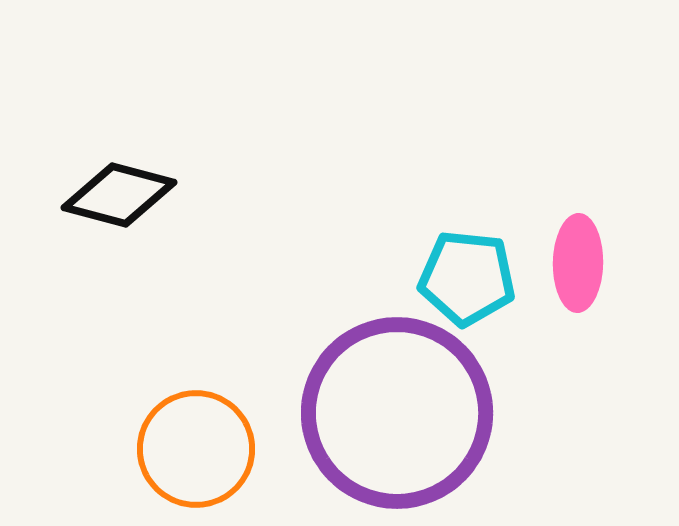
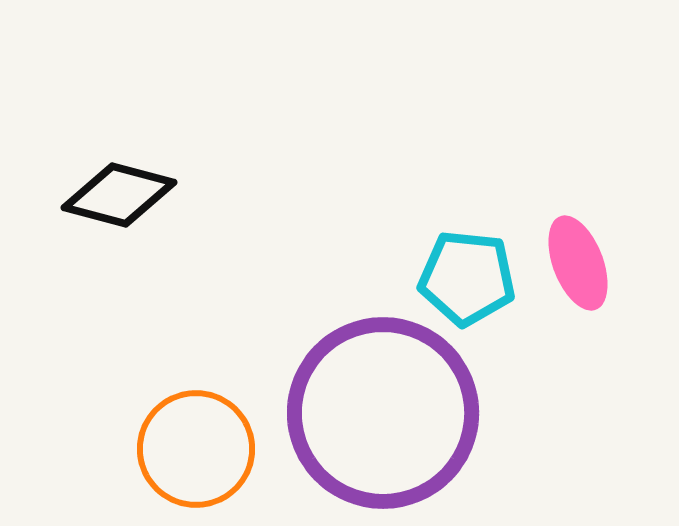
pink ellipse: rotated 22 degrees counterclockwise
purple circle: moved 14 px left
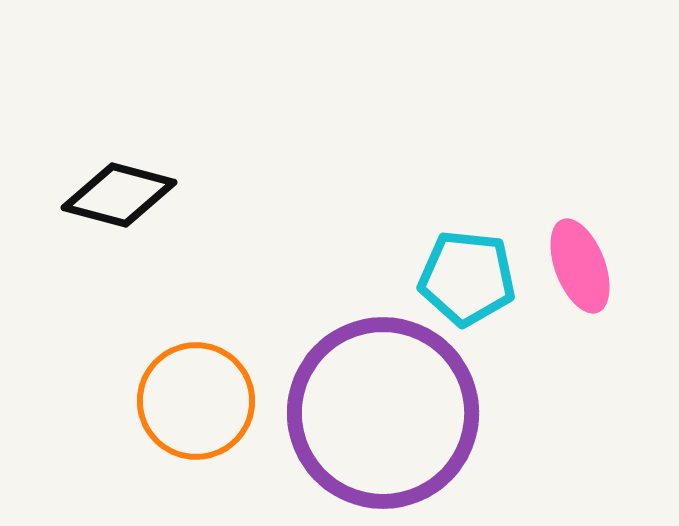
pink ellipse: moved 2 px right, 3 px down
orange circle: moved 48 px up
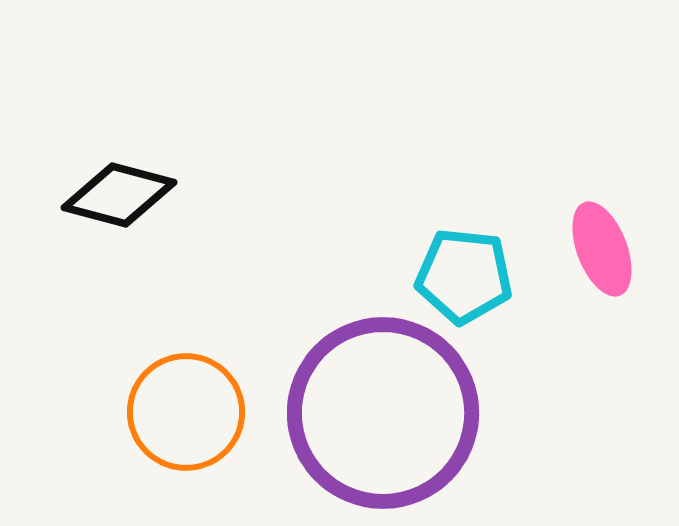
pink ellipse: moved 22 px right, 17 px up
cyan pentagon: moved 3 px left, 2 px up
orange circle: moved 10 px left, 11 px down
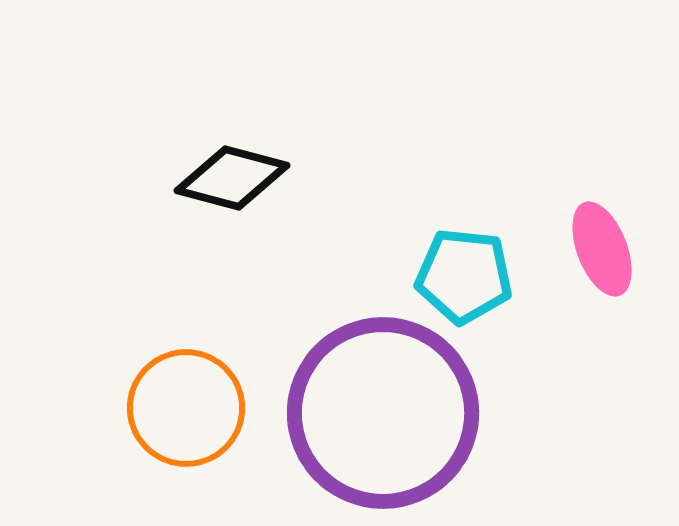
black diamond: moved 113 px right, 17 px up
orange circle: moved 4 px up
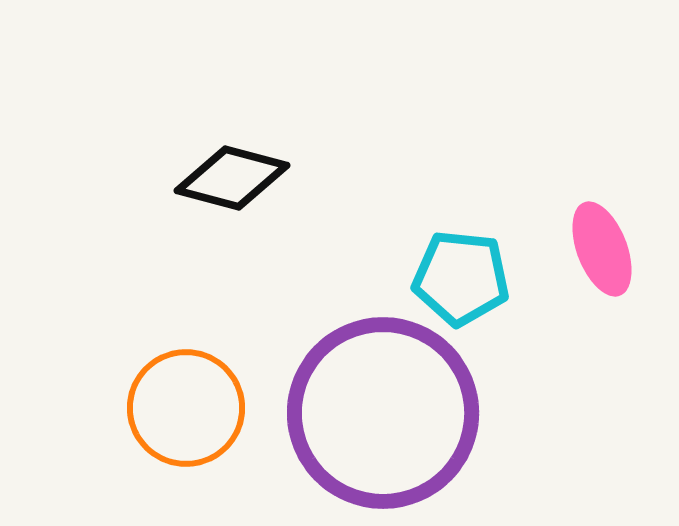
cyan pentagon: moved 3 px left, 2 px down
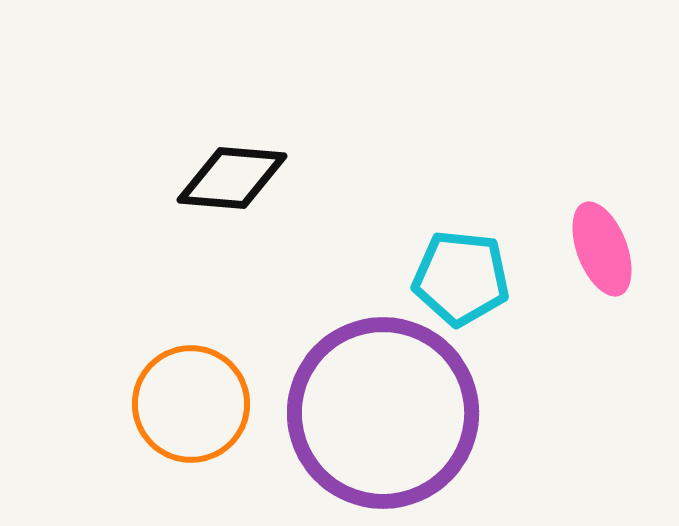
black diamond: rotated 10 degrees counterclockwise
orange circle: moved 5 px right, 4 px up
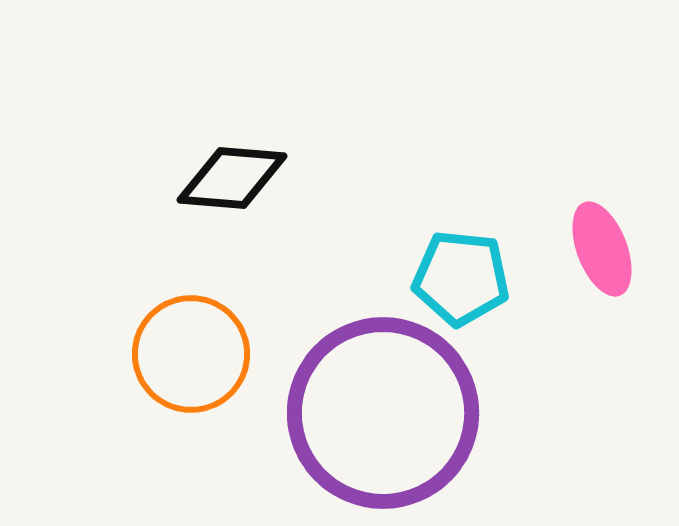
orange circle: moved 50 px up
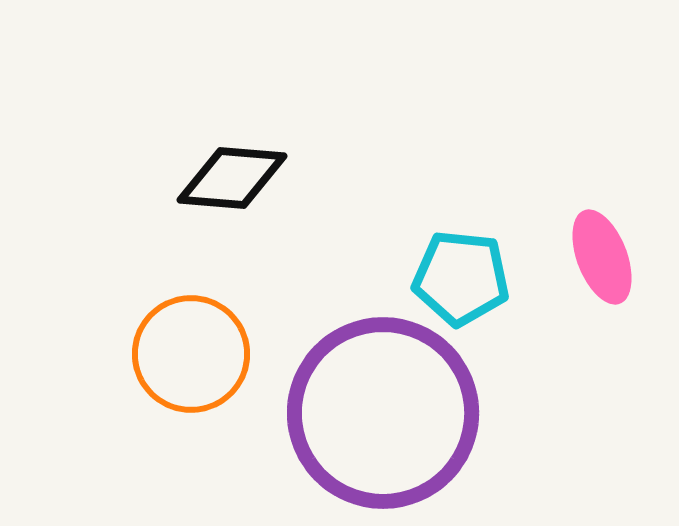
pink ellipse: moved 8 px down
